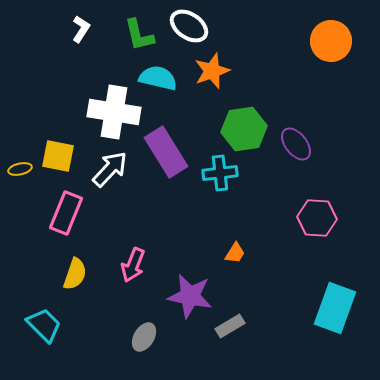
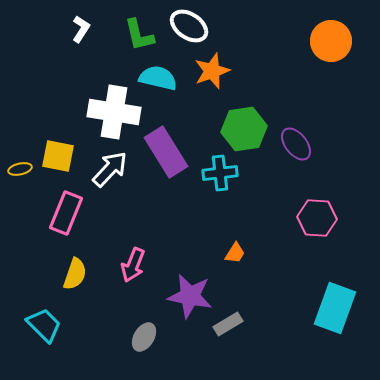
gray rectangle: moved 2 px left, 2 px up
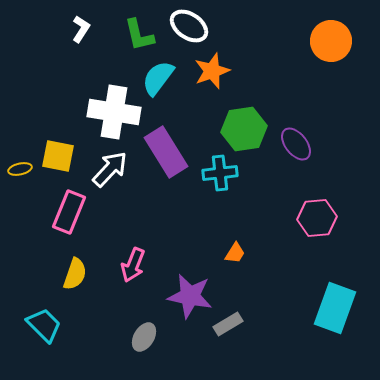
cyan semicircle: rotated 66 degrees counterclockwise
pink rectangle: moved 3 px right, 1 px up
pink hexagon: rotated 9 degrees counterclockwise
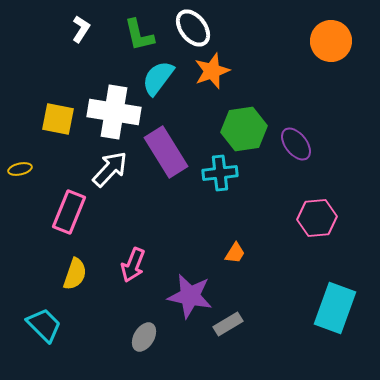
white ellipse: moved 4 px right, 2 px down; rotated 18 degrees clockwise
yellow square: moved 37 px up
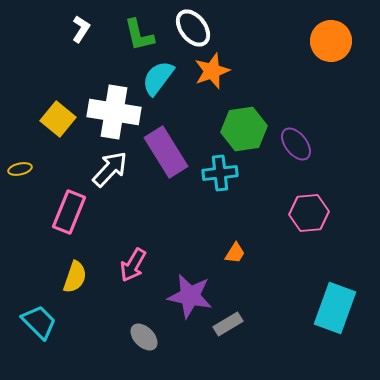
yellow square: rotated 28 degrees clockwise
pink hexagon: moved 8 px left, 5 px up
pink arrow: rotated 8 degrees clockwise
yellow semicircle: moved 3 px down
cyan trapezoid: moved 5 px left, 3 px up
gray ellipse: rotated 76 degrees counterclockwise
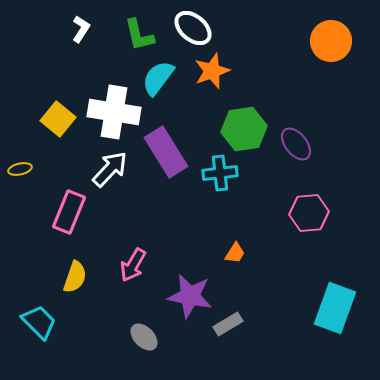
white ellipse: rotated 12 degrees counterclockwise
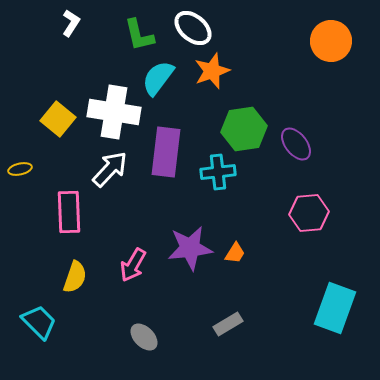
white L-shape: moved 10 px left, 6 px up
purple rectangle: rotated 39 degrees clockwise
cyan cross: moved 2 px left, 1 px up
pink rectangle: rotated 24 degrees counterclockwise
purple star: moved 48 px up; rotated 18 degrees counterclockwise
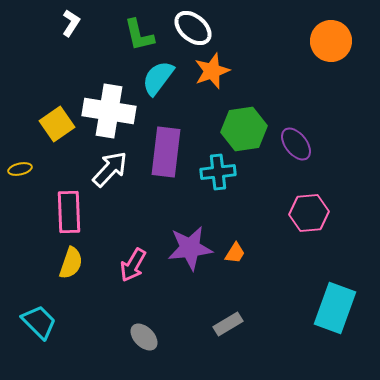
white cross: moved 5 px left, 1 px up
yellow square: moved 1 px left, 5 px down; rotated 16 degrees clockwise
yellow semicircle: moved 4 px left, 14 px up
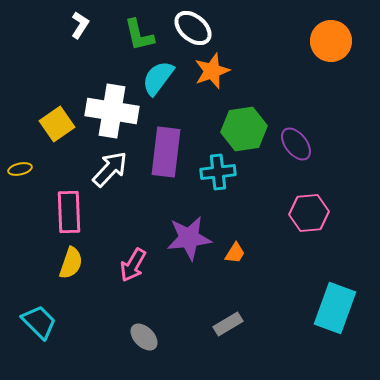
white L-shape: moved 9 px right, 2 px down
white cross: moved 3 px right
purple star: moved 1 px left, 10 px up
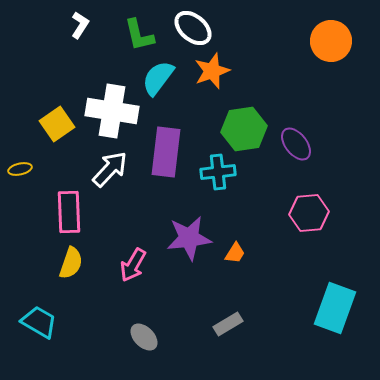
cyan trapezoid: rotated 15 degrees counterclockwise
